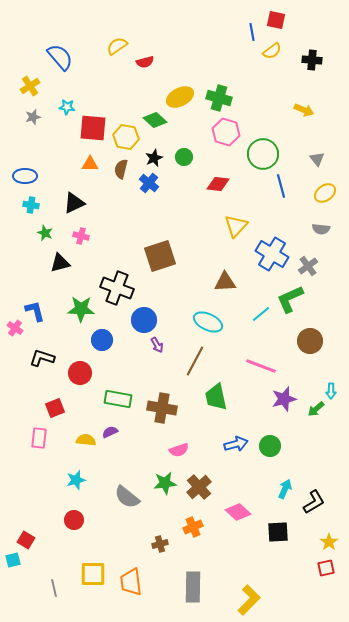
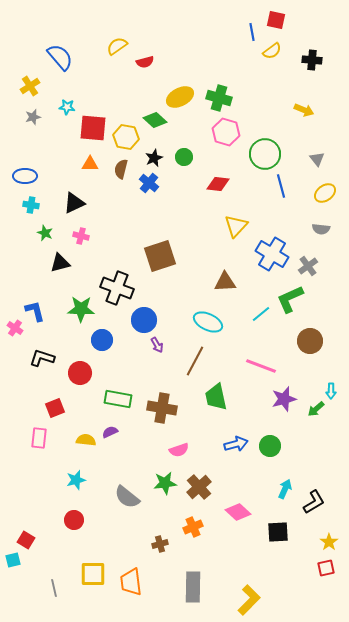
green circle at (263, 154): moved 2 px right
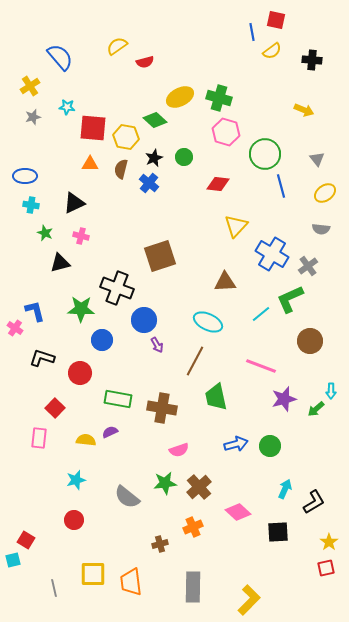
red square at (55, 408): rotated 24 degrees counterclockwise
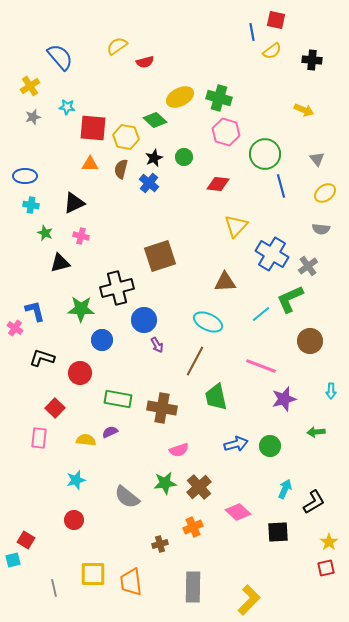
black cross at (117, 288): rotated 36 degrees counterclockwise
green arrow at (316, 409): moved 23 px down; rotated 36 degrees clockwise
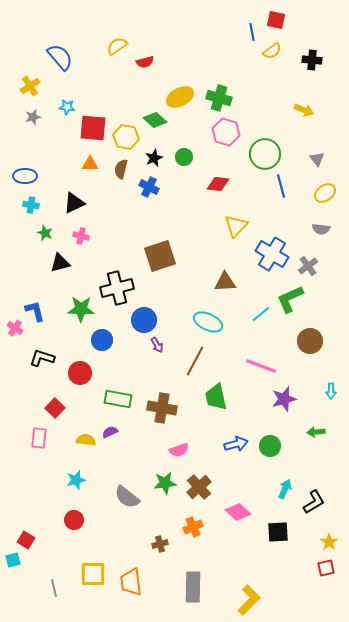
blue cross at (149, 183): moved 4 px down; rotated 12 degrees counterclockwise
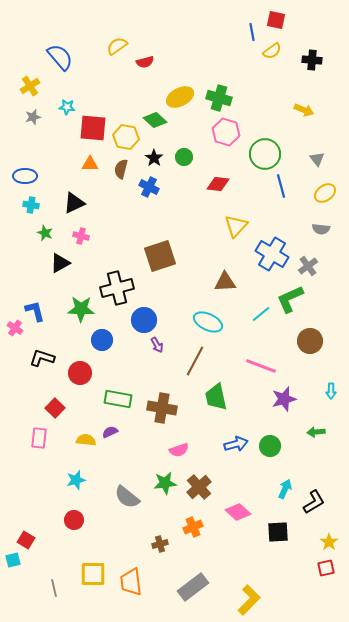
black star at (154, 158): rotated 12 degrees counterclockwise
black triangle at (60, 263): rotated 15 degrees counterclockwise
gray rectangle at (193, 587): rotated 52 degrees clockwise
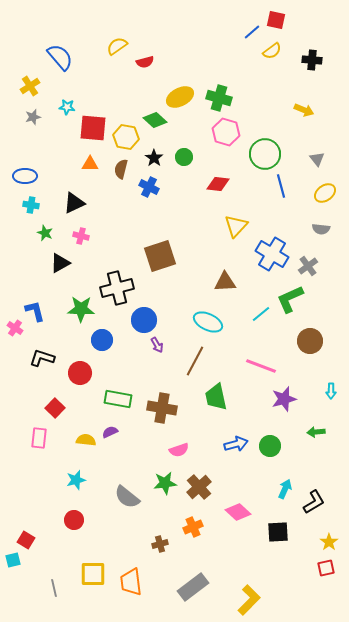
blue line at (252, 32): rotated 60 degrees clockwise
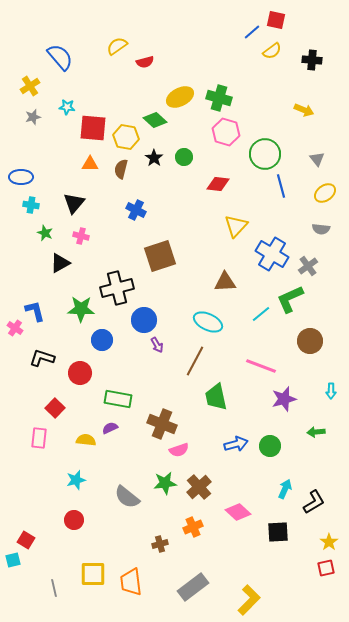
blue ellipse at (25, 176): moved 4 px left, 1 px down
blue cross at (149, 187): moved 13 px left, 23 px down
black triangle at (74, 203): rotated 25 degrees counterclockwise
brown cross at (162, 408): moved 16 px down; rotated 12 degrees clockwise
purple semicircle at (110, 432): moved 4 px up
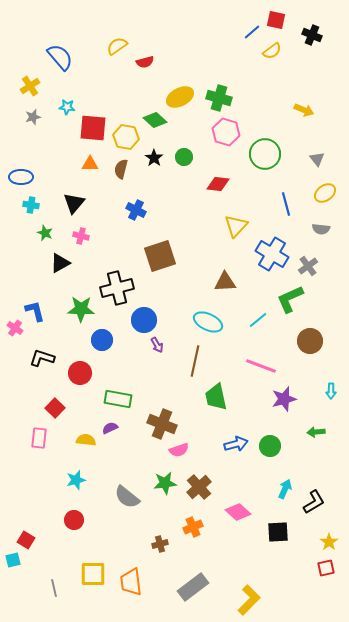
black cross at (312, 60): moved 25 px up; rotated 18 degrees clockwise
blue line at (281, 186): moved 5 px right, 18 px down
cyan line at (261, 314): moved 3 px left, 6 px down
brown line at (195, 361): rotated 16 degrees counterclockwise
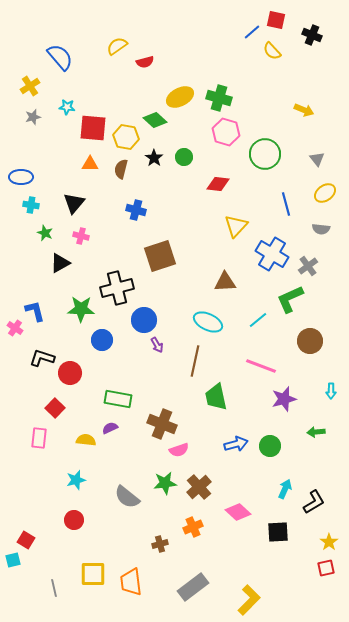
yellow semicircle at (272, 51): rotated 84 degrees clockwise
blue cross at (136, 210): rotated 12 degrees counterclockwise
red circle at (80, 373): moved 10 px left
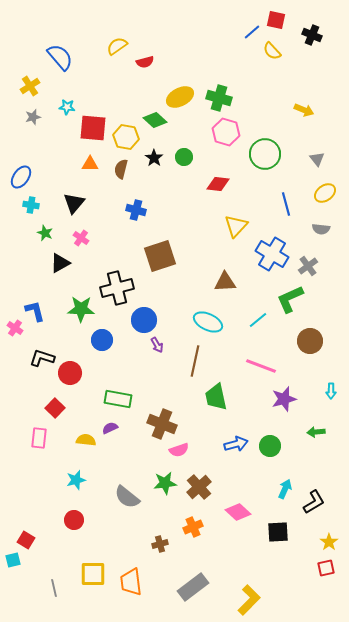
blue ellipse at (21, 177): rotated 55 degrees counterclockwise
pink cross at (81, 236): moved 2 px down; rotated 21 degrees clockwise
